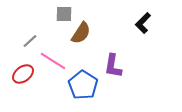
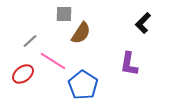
purple L-shape: moved 16 px right, 2 px up
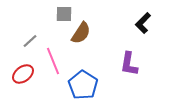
pink line: rotated 36 degrees clockwise
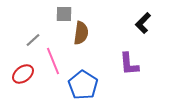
brown semicircle: rotated 25 degrees counterclockwise
gray line: moved 3 px right, 1 px up
purple L-shape: rotated 15 degrees counterclockwise
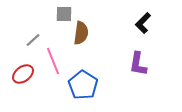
purple L-shape: moved 9 px right; rotated 15 degrees clockwise
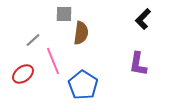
black L-shape: moved 4 px up
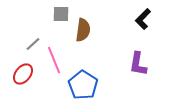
gray square: moved 3 px left
brown semicircle: moved 2 px right, 3 px up
gray line: moved 4 px down
pink line: moved 1 px right, 1 px up
red ellipse: rotated 15 degrees counterclockwise
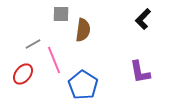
gray line: rotated 14 degrees clockwise
purple L-shape: moved 2 px right, 8 px down; rotated 20 degrees counterclockwise
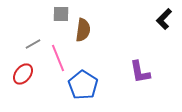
black L-shape: moved 21 px right
pink line: moved 4 px right, 2 px up
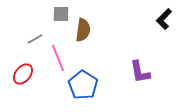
gray line: moved 2 px right, 5 px up
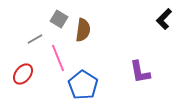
gray square: moved 2 px left, 5 px down; rotated 30 degrees clockwise
